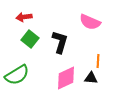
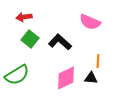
black L-shape: rotated 65 degrees counterclockwise
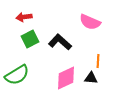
green square: rotated 24 degrees clockwise
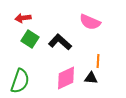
red arrow: moved 1 px left, 1 px down
green square: rotated 30 degrees counterclockwise
green semicircle: moved 3 px right, 6 px down; rotated 40 degrees counterclockwise
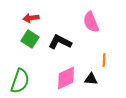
red arrow: moved 8 px right
pink semicircle: moved 1 px right; rotated 45 degrees clockwise
black L-shape: rotated 15 degrees counterclockwise
orange line: moved 6 px right, 1 px up
black triangle: moved 1 px down
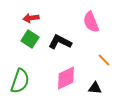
orange line: rotated 48 degrees counterclockwise
black triangle: moved 4 px right, 9 px down
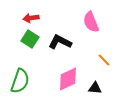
pink diamond: moved 2 px right, 1 px down
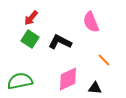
red arrow: rotated 42 degrees counterclockwise
green semicircle: rotated 120 degrees counterclockwise
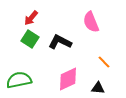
orange line: moved 2 px down
green semicircle: moved 1 px left, 1 px up
black triangle: moved 3 px right
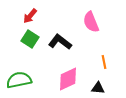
red arrow: moved 1 px left, 2 px up
black L-shape: rotated 10 degrees clockwise
orange line: rotated 32 degrees clockwise
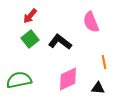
green square: rotated 18 degrees clockwise
